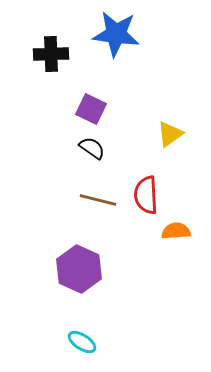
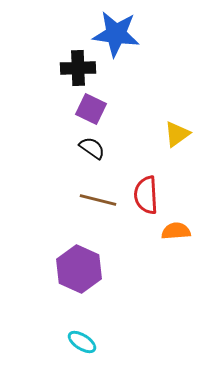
black cross: moved 27 px right, 14 px down
yellow triangle: moved 7 px right
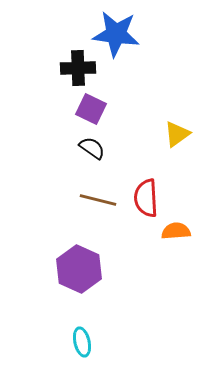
red semicircle: moved 3 px down
cyan ellipse: rotated 44 degrees clockwise
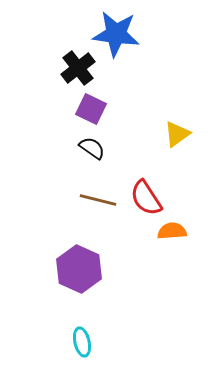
black cross: rotated 36 degrees counterclockwise
red semicircle: rotated 30 degrees counterclockwise
orange semicircle: moved 4 px left
